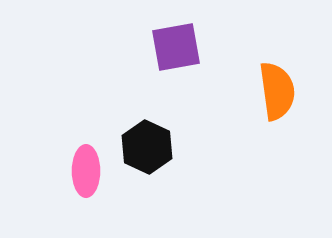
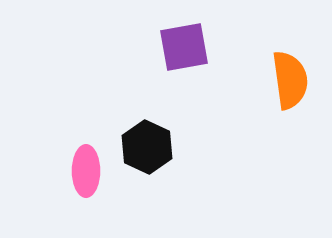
purple square: moved 8 px right
orange semicircle: moved 13 px right, 11 px up
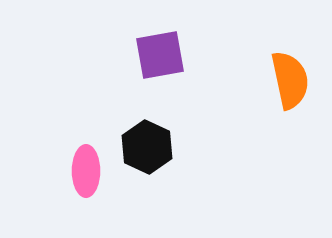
purple square: moved 24 px left, 8 px down
orange semicircle: rotated 4 degrees counterclockwise
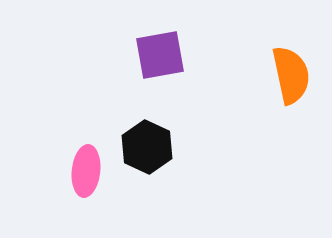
orange semicircle: moved 1 px right, 5 px up
pink ellipse: rotated 6 degrees clockwise
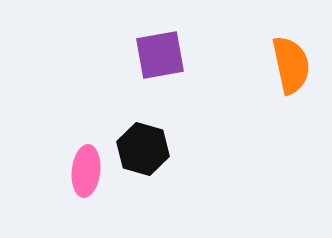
orange semicircle: moved 10 px up
black hexagon: moved 4 px left, 2 px down; rotated 9 degrees counterclockwise
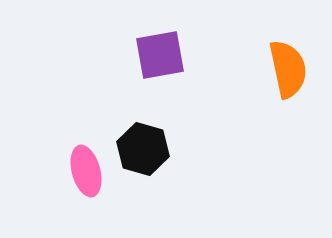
orange semicircle: moved 3 px left, 4 px down
pink ellipse: rotated 21 degrees counterclockwise
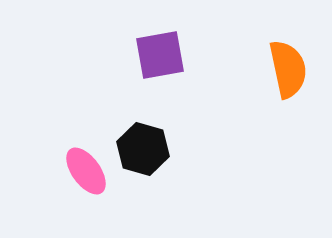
pink ellipse: rotated 21 degrees counterclockwise
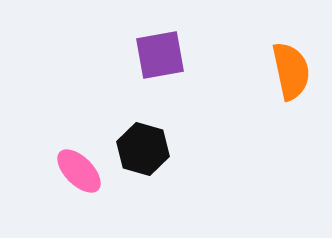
orange semicircle: moved 3 px right, 2 px down
pink ellipse: moved 7 px left; rotated 9 degrees counterclockwise
